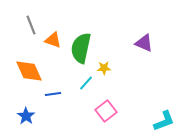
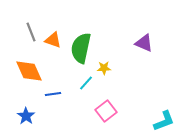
gray line: moved 7 px down
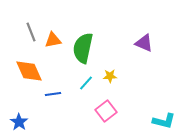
orange triangle: rotated 30 degrees counterclockwise
green semicircle: moved 2 px right
yellow star: moved 6 px right, 8 px down
blue star: moved 7 px left, 6 px down
cyan L-shape: rotated 35 degrees clockwise
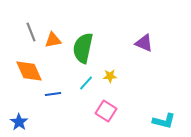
pink square: rotated 20 degrees counterclockwise
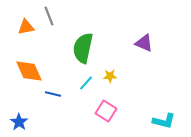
gray line: moved 18 px right, 16 px up
orange triangle: moved 27 px left, 13 px up
blue line: rotated 21 degrees clockwise
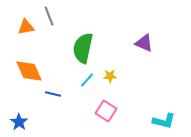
cyan line: moved 1 px right, 3 px up
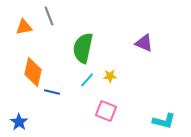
orange triangle: moved 2 px left
orange diamond: moved 4 px right, 1 px down; rotated 36 degrees clockwise
blue line: moved 1 px left, 2 px up
pink square: rotated 10 degrees counterclockwise
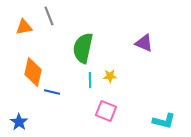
cyan line: moved 3 px right; rotated 42 degrees counterclockwise
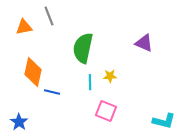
cyan line: moved 2 px down
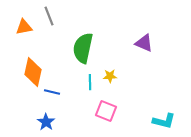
blue star: moved 27 px right
